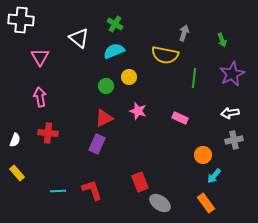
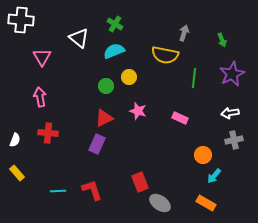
pink triangle: moved 2 px right
orange rectangle: rotated 24 degrees counterclockwise
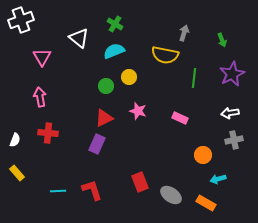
white cross: rotated 25 degrees counterclockwise
cyan arrow: moved 4 px right, 3 px down; rotated 35 degrees clockwise
gray ellipse: moved 11 px right, 8 px up
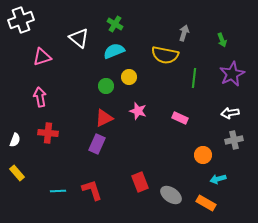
pink triangle: rotated 42 degrees clockwise
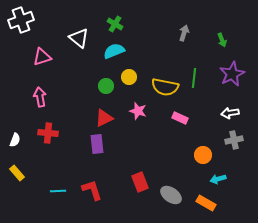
yellow semicircle: moved 32 px down
purple rectangle: rotated 30 degrees counterclockwise
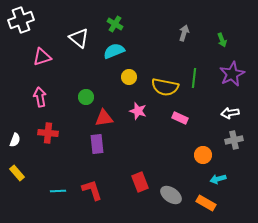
green circle: moved 20 px left, 11 px down
red triangle: rotated 18 degrees clockwise
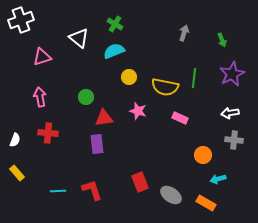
gray cross: rotated 18 degrees clockwise
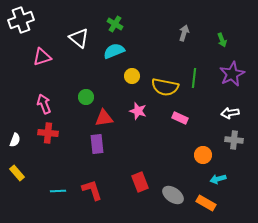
yellow circle: moved 3 px right, 1 px up
pink arrow: moved 4 px right, 7 px down; rotated 12 degrees counterclockwise
gray ellipse: moved 2 px right
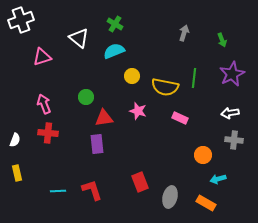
yellow rectangle: rotated 28 degrees clockwise
gray ellipse: moved 3 px left, 2 px down; rotated 70 degrees clockwise
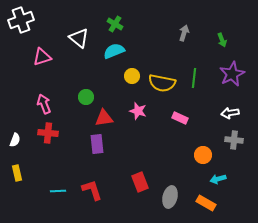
yellow semicircle: moved 3 px left, 4 px up
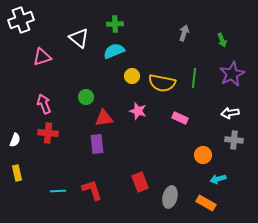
green cross: rotated 35 degrees counterclockwise
